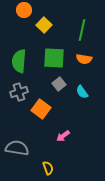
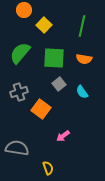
green line: moved 4 px up
green semicircle: moved 1 px right, 8 px up; rotated 35 degrees clockwise
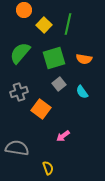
green line: moved 14 px left, 2 px up
green square: rotated 20 degrees counterclockwise
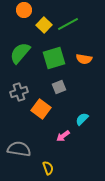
green line: rotated 50 degrees clockwise
gray square: moved 3 px down; rotated 16 degrees clockwise
cyan semicircle: moved 27 px down; rotated 80 degrees clockwise
gray semicircle: moved 2 px right, 1 px down
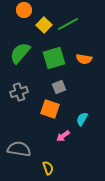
orange square: moved 9 px right; rotated 18 degrees counterclockwise
cyan semicircle: rotated 16 degrees counterclockwise
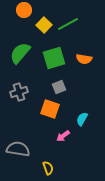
gray semicircle: moved 1 px left
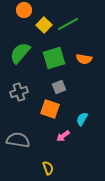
gray semicircle: moved 9 px up
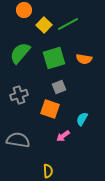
gray cross: moved 3 px down
yellow semicircle: moved 3 px down; rotated 16 degrees clockwise
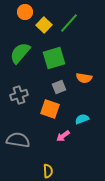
orange circle: moved 1 px right, 2 px down
green line: moved 1 px right, 1 px up; rotated 20 degrees counterclockwise
orange semicircle: moved 19 px down
cyan semicircle: rotated 40 degrees clockwise
